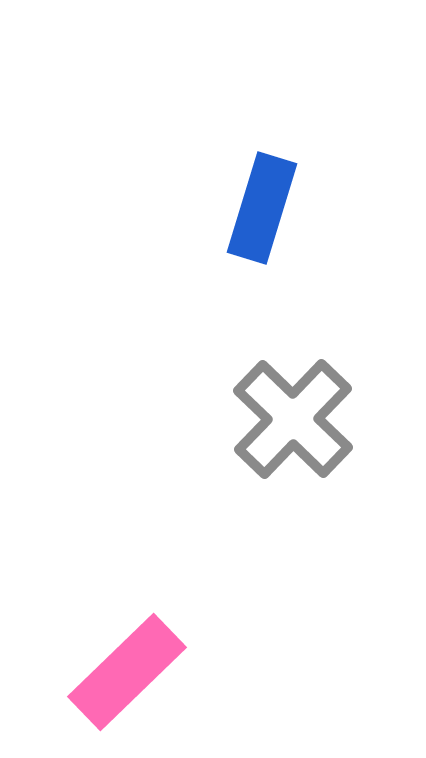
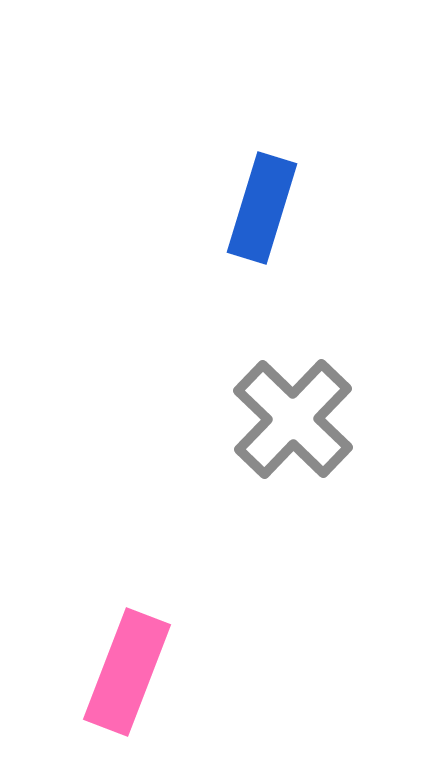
pink rectangle: rotated 25 degrees counterclockwise
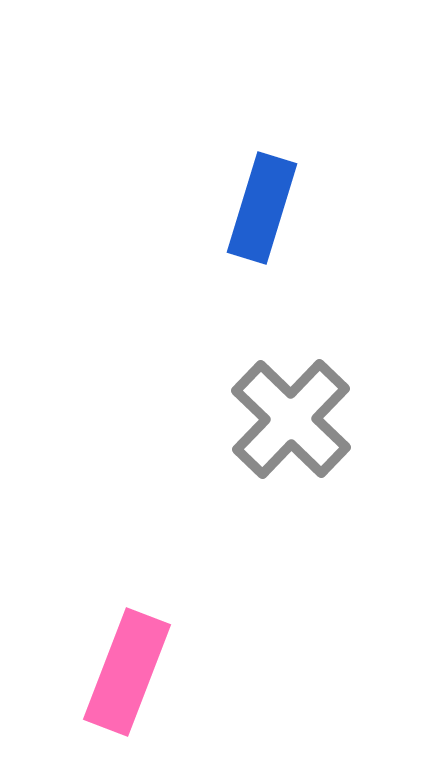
gray cross: moved 2 px left
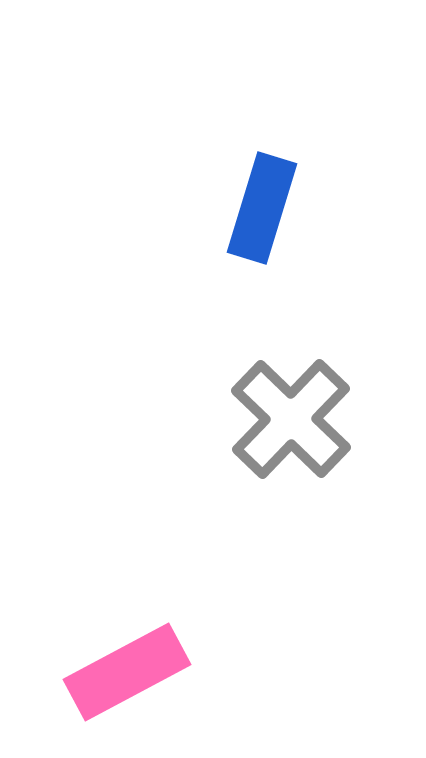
pink rectangle: rotated 41 degrees clockwise
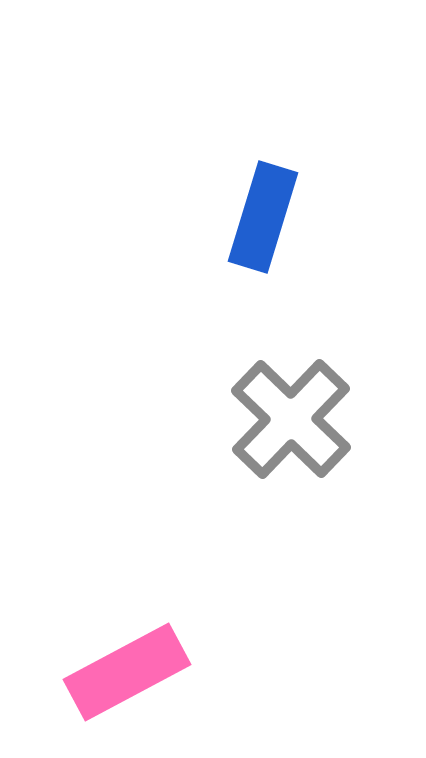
blue rectangle: moved 1 px right, 9 px down
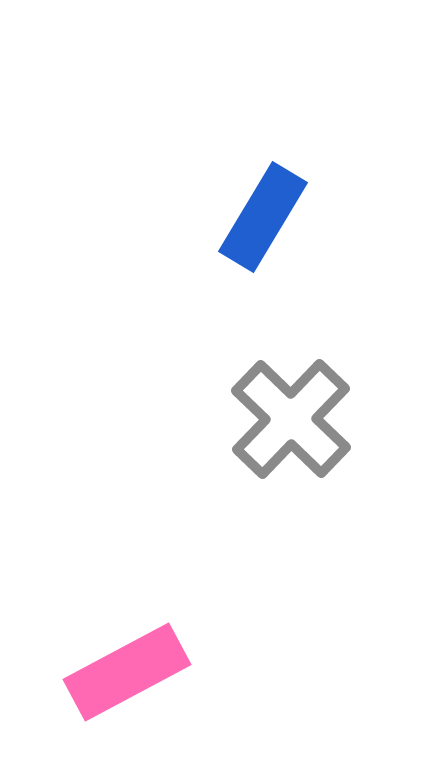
blue rectangle: rotated 14 degrees clockwise
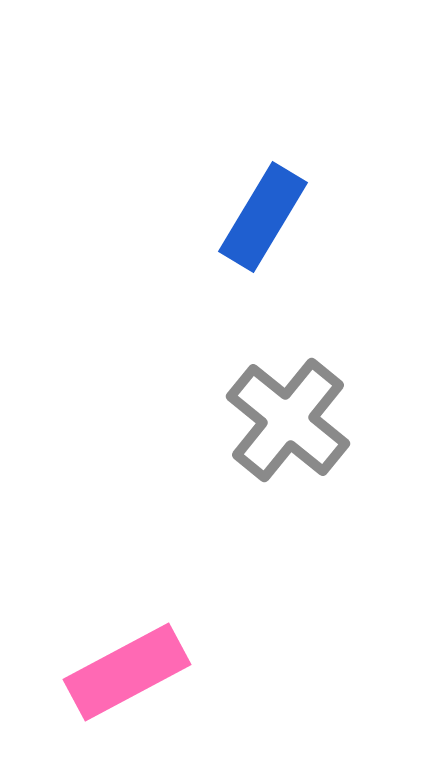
gray cross: moved 3 px left, 1 px down; rotated 5 degrees counterclockwise
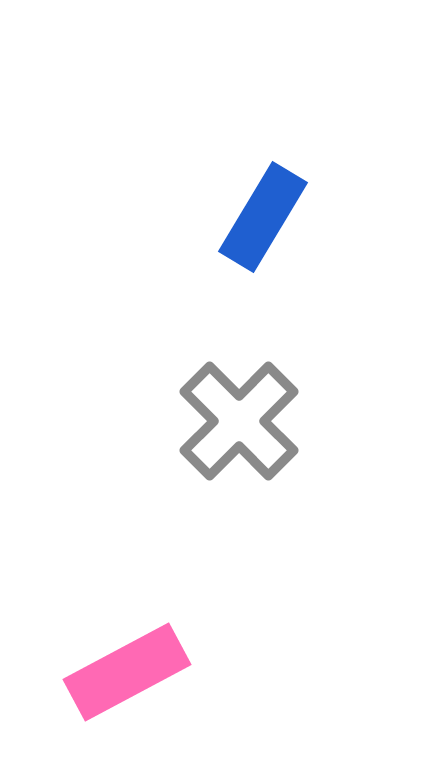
gray cross: moved 49 px left, 1 px down; rotated 6 degrees clockwise
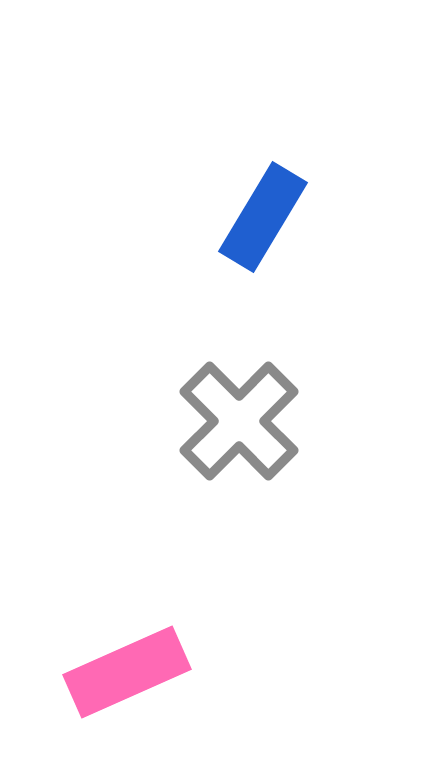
pink rectangle: rotated 4 degrees clockwise
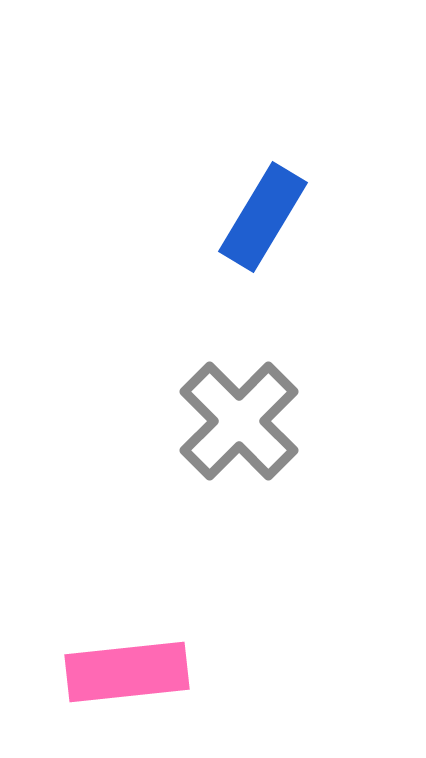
pink rectangle: rotated 18 degrees clockwise
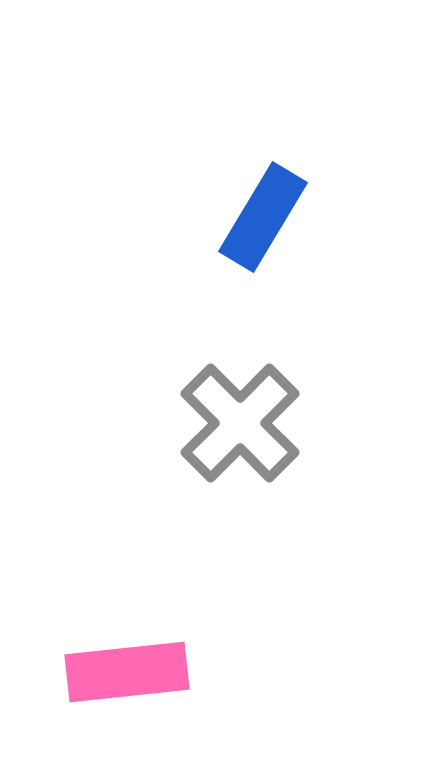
gray cross: moved 1 px right, 2 px down
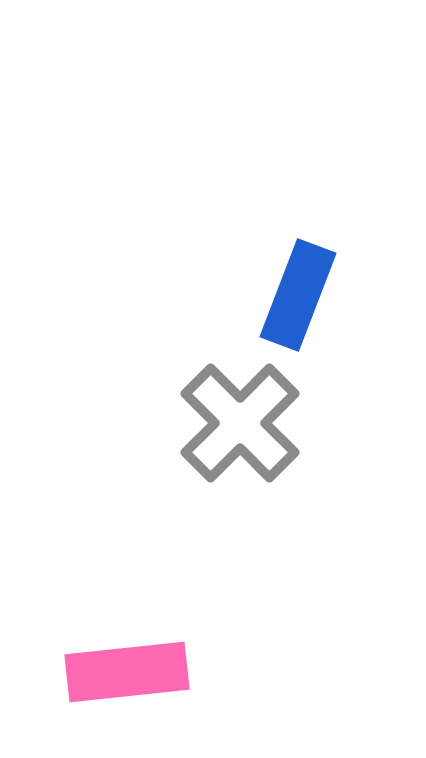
blue rectangle: moved 35 px right, 78 px down; rotated 10 degrees counterclockwise
